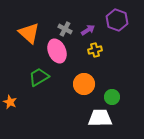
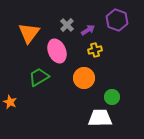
gray cross: moved 2 px right, 4 px up; rotated 16 degrees clockwise
orange triangle: rotated 25 degrees clockwise
orange circle: moved 6 px up
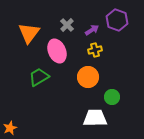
purple arrow: moved 4 px right
orange circle: moved 4 px right, 1 px up
orange star: moved 26 px down; rotated 24 degrees clockwise
white trapezoid: moved 5 px left
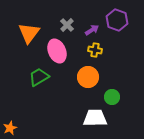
yellow cross: rotated 24 degrees clockwise
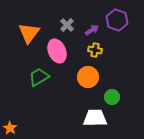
orange star: rotated 16 degrees counterclockwise
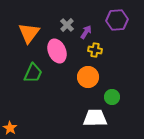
purple hexagon: rotated 25 degrees counterclockwise
purple arrow: moved 6 px left, 2 px down; rotated 24 degrees counterclockwise
green trapezoid: moved 6 px left, 4 px up; rotated 145 degrees clockwise
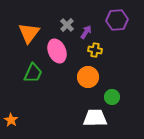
orange star: moved 1 px right, 8 px up
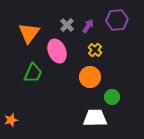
purple arrow: moved 2 px right, 6 px up
yellow cross: rotated 32 degrees clockwise
orange circle: moved 2 px right
orange star: rotated 24 degrees clockwise
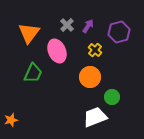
purple hexagon: moved 2 px right, 12 px down; rotated 10 degrees counterclockwise
white trapezoid: moved 1 px up; rotated 20 degrees counterclockwise
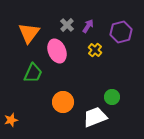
purple hexagon: moved 2 px right
orange circle: moved 27 px left, 25 px down
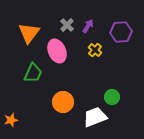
purple hexagon: rotated 10 degrees clockwise
